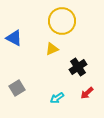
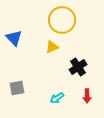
yellow circle: moved 1 px up
blue triangle: rotated 18 degrees clockwise
yellow triangle: moved 2 px up
gray square: rotated 21 degrees clockwise
red arrow: moved 3 px down; rotated 48 degrees counterclockwise
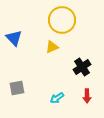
black cross: moved 4 px right
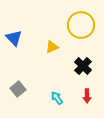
yellow circle: moved 19 px right, 5 px down
black cross: moved 1 px right, 1 px up; rotated 12 degrees counterclockwise
gray square: moved 1 px right, 1 px down; rotated 28 degrees counterclockwise
cyan arrow: rotated 88 degrees clockwise
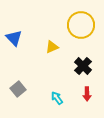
red arrow: moved 2 px up
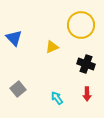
black cross: moved 3 px right, 2 px up; rotated 24 degrees counterclockwise
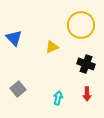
cyan arrow: moved 1 px right; rotated 48 degrees clockwise
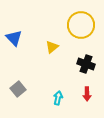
yellow triangle: rotated 16 degrees counterclockwise
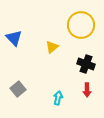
red arrow: moved 4 px up
